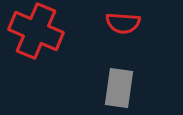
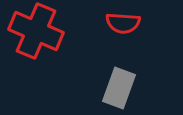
gray rectangle: rotated 12 degrees clockwise
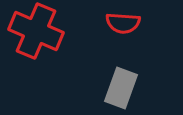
gray rectangle: moved 2 px right
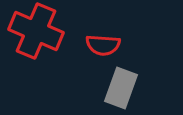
red semicircle: moved 20 px left, 22 px down
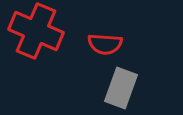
red semicircle: moved 2 px right, 1 px up
